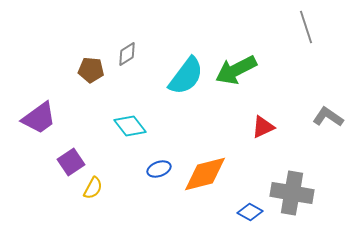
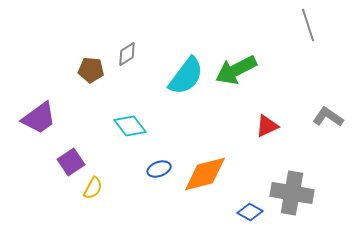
gray line: moved 2 px right, 2 px up
red triangle: moved 4 px right, 1 px up
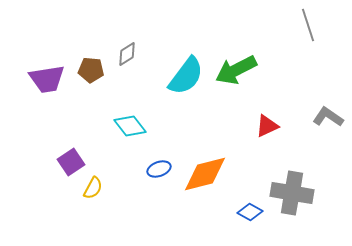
purple trapezoid: moved 8 px right, 39 px up; rotated 27 degrees clockwise
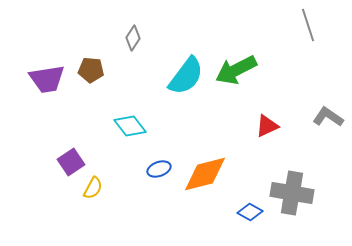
gray diamond: moved 6 px right, 16 px up; rotated 25 degrees counterclockwise
